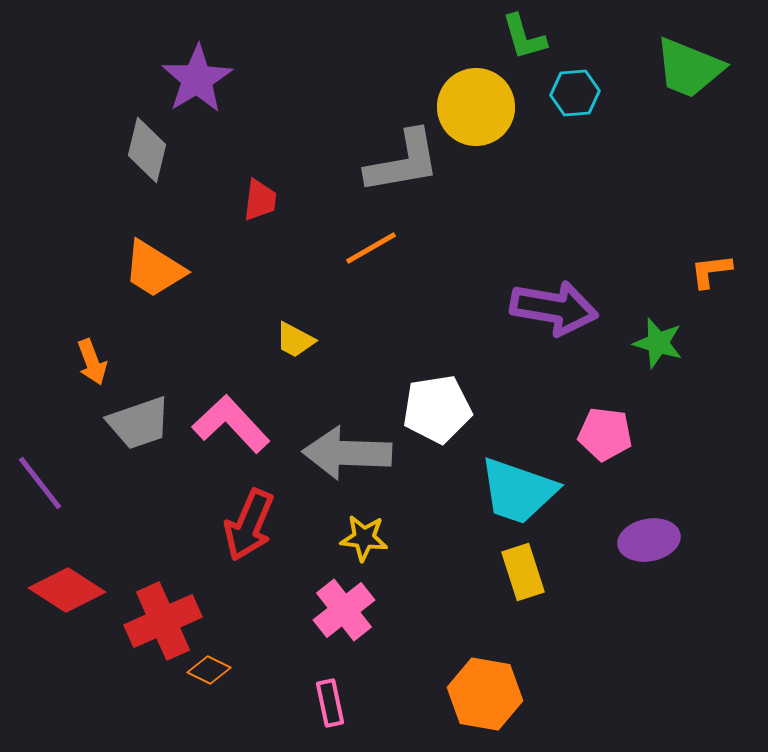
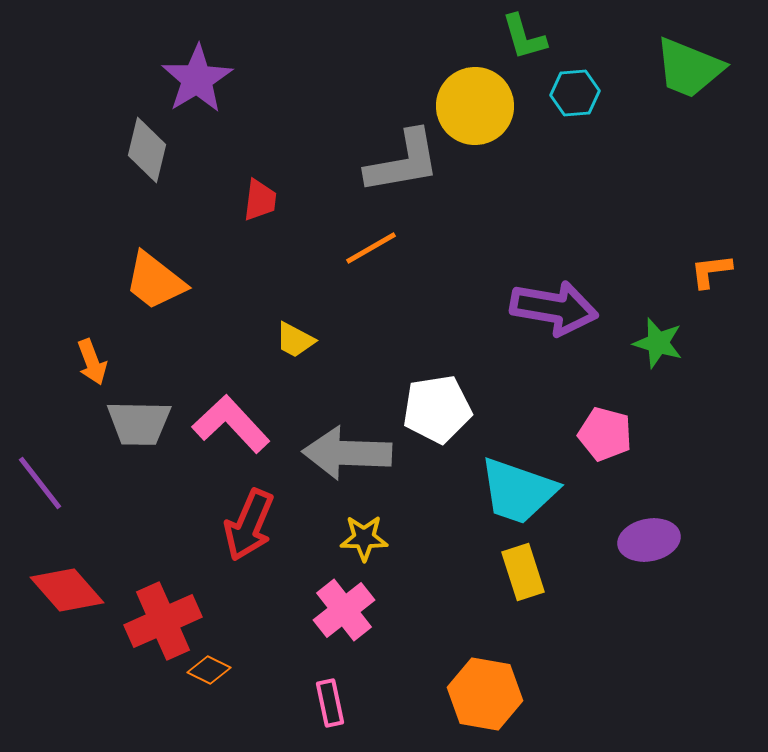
yellow circle: moved 1 px left, 1 px up
orange trapezoid: moved 1 px right, 12 px down; rotated 6 degrees clockwise
gray trapezoid: rotated 20 degrees clockwise
pink pentagon: rotated 8 degrees clockwise
yellow star: rotated 6 degrees counterclockwise
red diamond: rotated 16 degrees clockwise
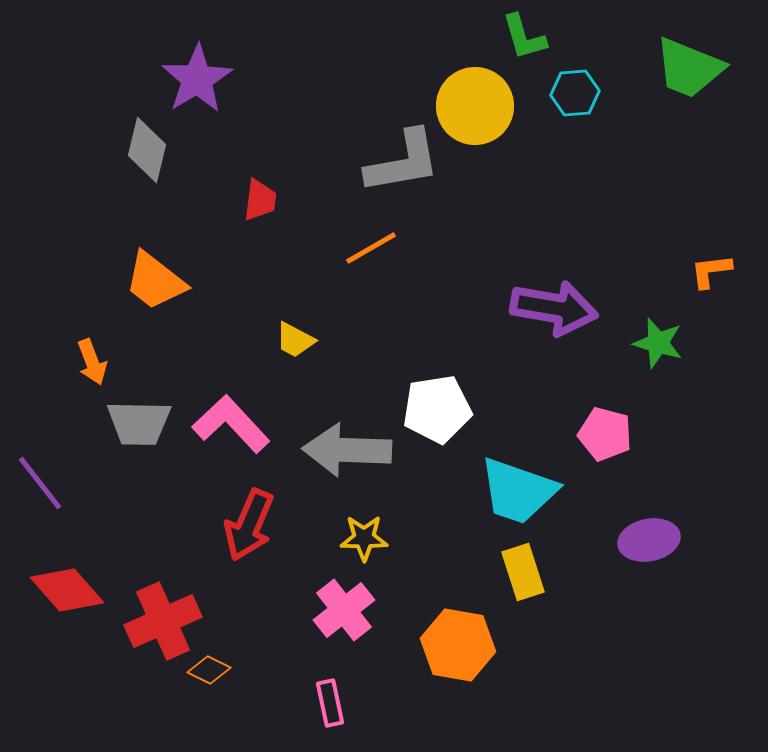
gray arrow: moved 3 px up
orange hexagon: moved 27 px left, 49 px up
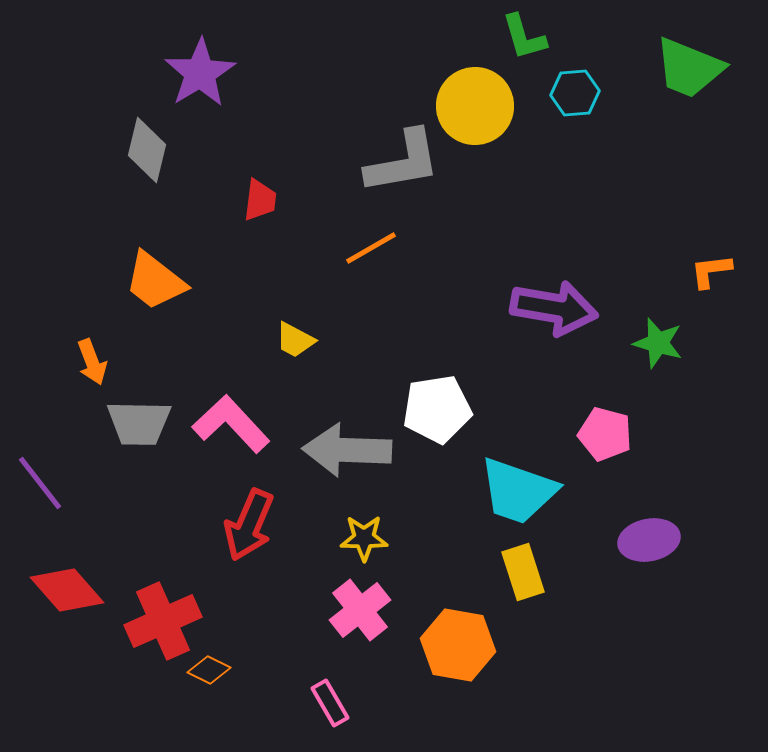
purple star: moved 3 px right, 6 px up
pink cross: moved 16 px right
pink rectangle: rotated 18 degrees counterclockwise
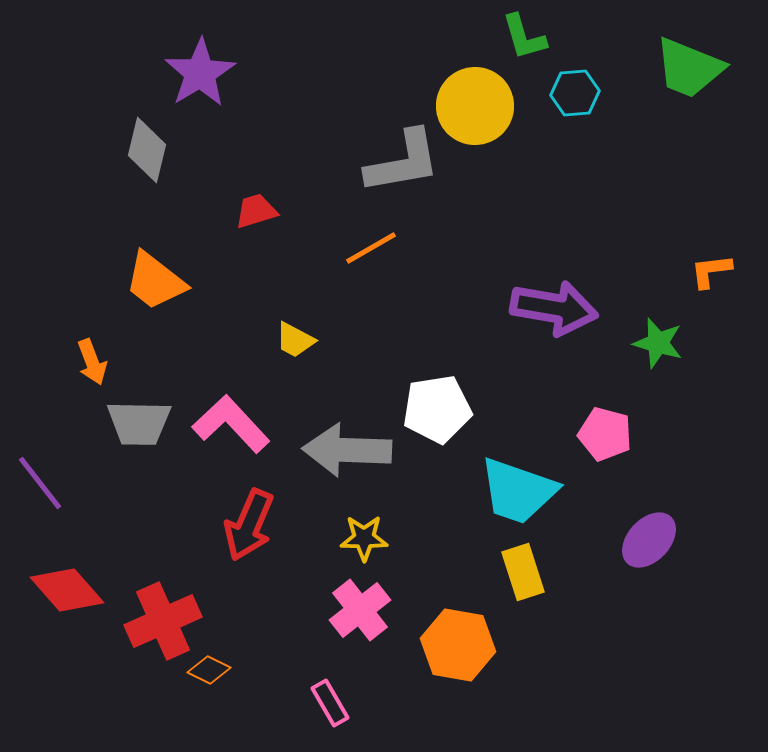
red trapezoid: moved 4 px left, 11 px down; rotated 114 degrees counterclockwise
purple ellipse: rotated 36 degrees counterclockwise
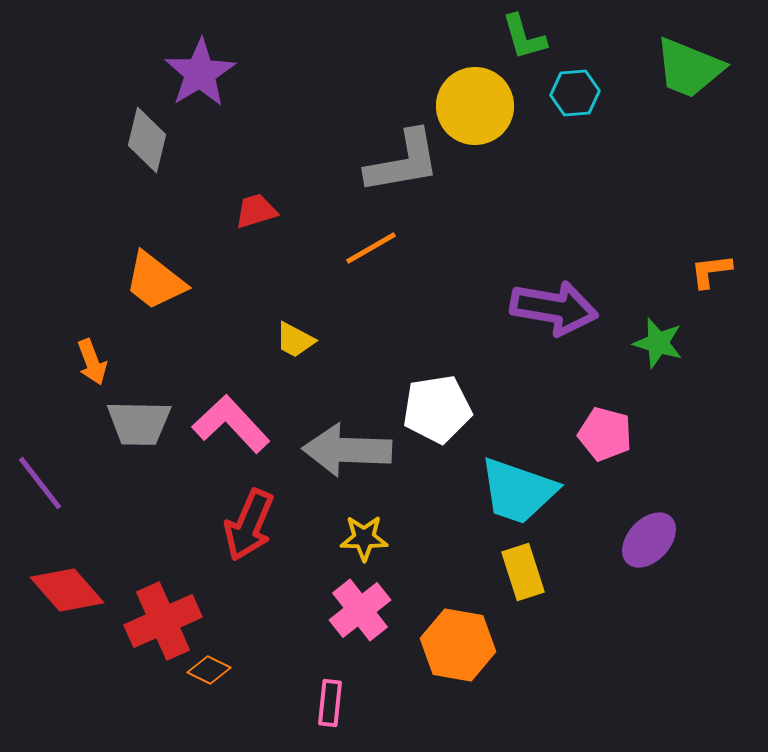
gray diamond: moved 10 px up
pink rectangle: rotated 36 degrees clockwise
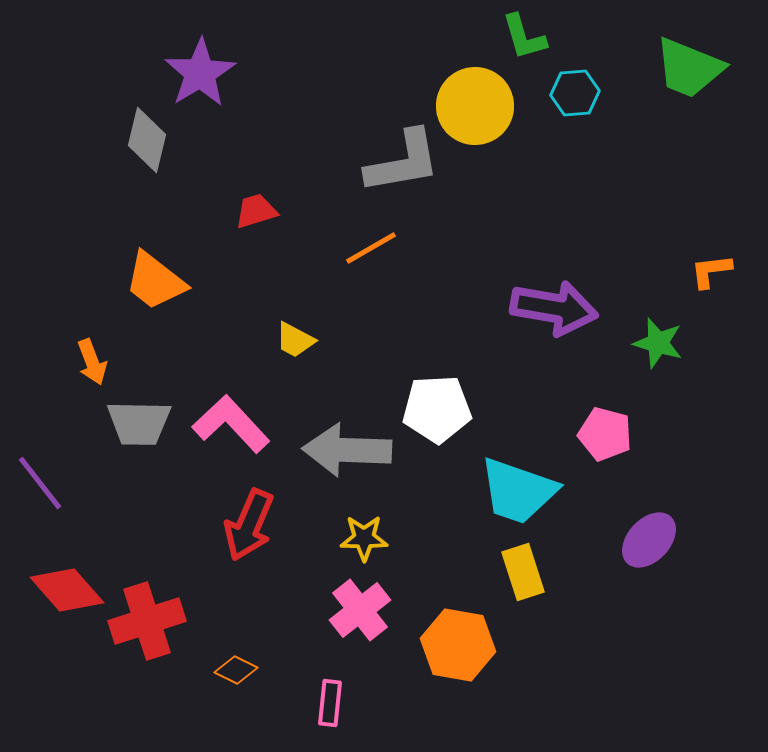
white pentagon: rotated 6 degrees clockwise
red cross: moved 16 px left; rotated 6 degrees clockwise
orange diamond: moved 27 px right
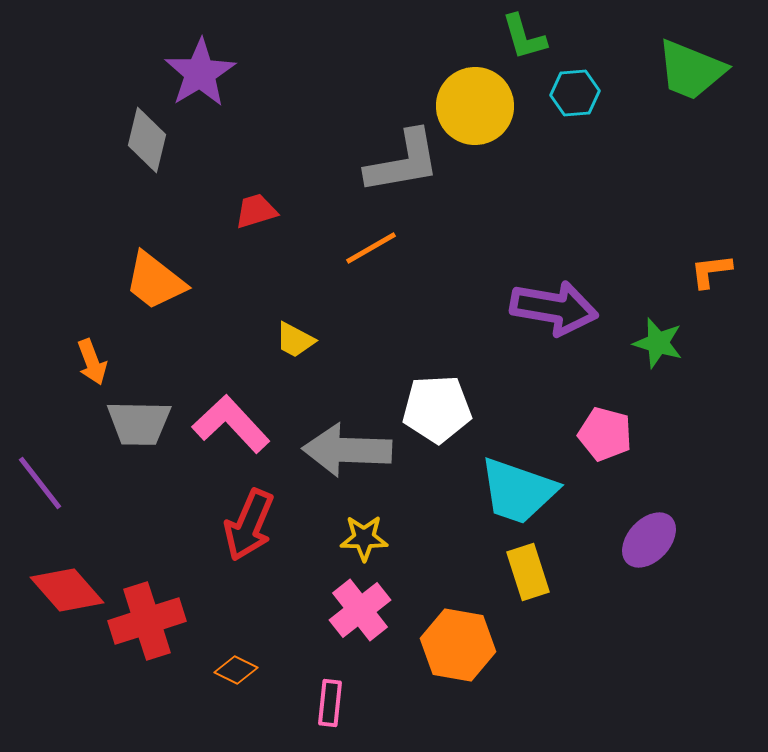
green trapezoid: moved 2 px right, 2 px down
yellow rectangle: moved 5 px right
